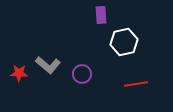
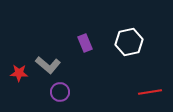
purple rectangle: moved 16 px left, 28 px down; rotated 18 degrees counterclockwise
white hexagon: moved 5 px right
purple circle: moved 22 px left, 18 px down
red line: moved 14 px right, 8 px down
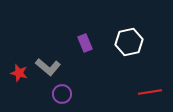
gray L-shape: moved 2 px down
red star: rotated 12 degrees clockwise
purple circle: moved 2 px right, 2 px down
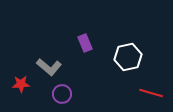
white hexagon: moved 1 px left, 15 px down
gray L-shape: moved 1 px right
red star: moved 2 px right, 11 px down; rotated 18 degrees counterclockwise
red line: moved 1 px right, 1 px down; rotated 25 degrees clockwise
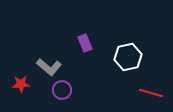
purple circle: moved 4 px up
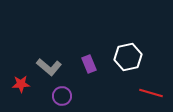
purple rectangle: moved 4 px right, 21 px down
purple circle: moved 6 px down
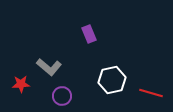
white hexagon: moved 16 px left, 23 px down
purple rectangle: moved 30 px up
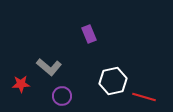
white hexagon: moved 1 px right, 1 px down
red line: moved 7 px left, 4 px down
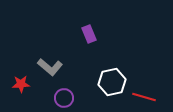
gray L-shape: moved 1 px right
white hexagon: moved 1 px left, 1 px down
purple circle: moved 2 px right, 2 px down
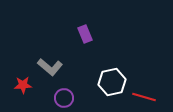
purple rectangle: moved 4 px left
red star: moved 2 px right, 1 px down
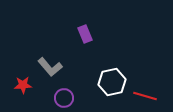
gray L-shape: rotated 10 degrees clockwise
red line: moved 1 px right, 1 px up
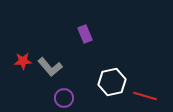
red star: moved 24 px up
